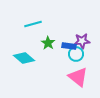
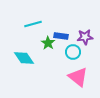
purple star: moved 3 px right, 4 px up
blue rectangle: moved 8 px left, 10 px up
cyan circle: moved 3 px left, 2 px up
cyan diamond: rotated 15 degrees clockwise
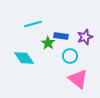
purple star: rotated 14 degrees counterclockwise
cyan circle: moved 3 px left, 4 px down
pink triangle: moved 2 px down
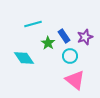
blue rectangle: moved 3 px right; rotated 48 degrees clockwise
pink triangle: moved 3 px left, 1 px down
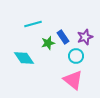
blue rectangle: moved 1 px left, 1 px down
green star: rotated 24 degrees clockwise
cyan circle: moved 6 px right
pink triangle: moved 2 px left
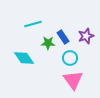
purple star: moved 1 px right, 1 px up
green star: rotated 16 degrees clockwise
cyan circle: moved 6 px left, 2 px down
pink triangle: rotated 15 degrees clockwise
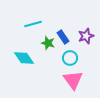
green star: rotated 16 degrees clockwise
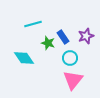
pink triangle: rotated 15 degrees clockwise
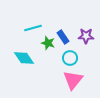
cyan line: moved 4 px down
purple star: rotated 21 degrees clockwise
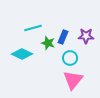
blue rectangle: rotated 56 degrees clockwise
cyan diamond: moved 2 px left, 4 px up; rotated 30 degrees counterclockwise
